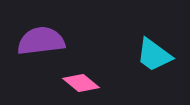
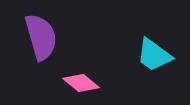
purple semicircle: moved 4 px up; rotated 81 degrees clockwise
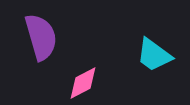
pink diamond: moved 2 px right; rotated 66 degrees counterclockwise
